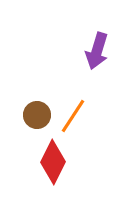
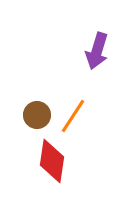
red diamond: moved 1 px left, 1 px up; rotated 18 degrees counterclockwise
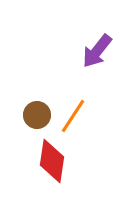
purple arrow: rotated 21 degrees clockwise
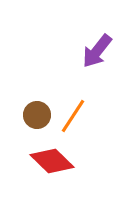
red diamond: rotated 54 degrees counterclockwise
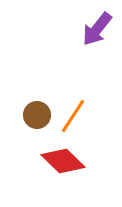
purple arrow: moved 22 px up
red diamond: moved 11 px right
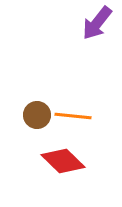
purple arrow: moved 6 px up
orange line: rotated 63 degrees clockwise
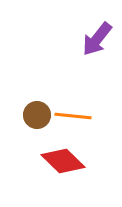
purple arrow: moved 16 px down
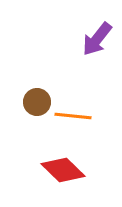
brown circle: moved 13 px up
red diamond: moved 9 px down
